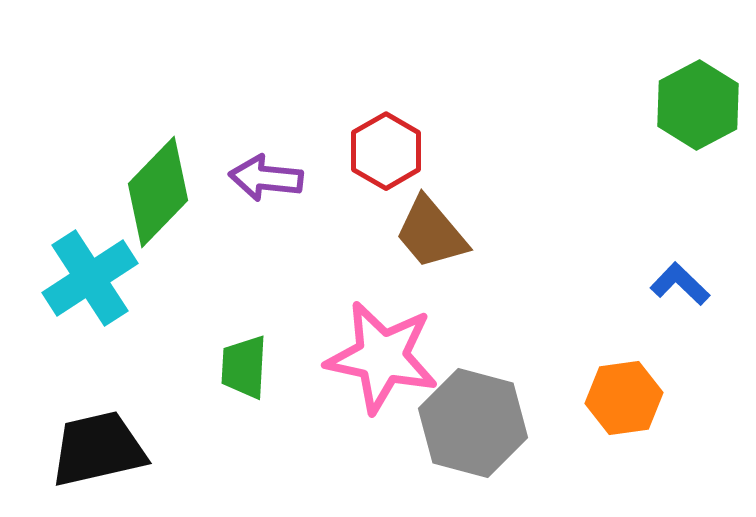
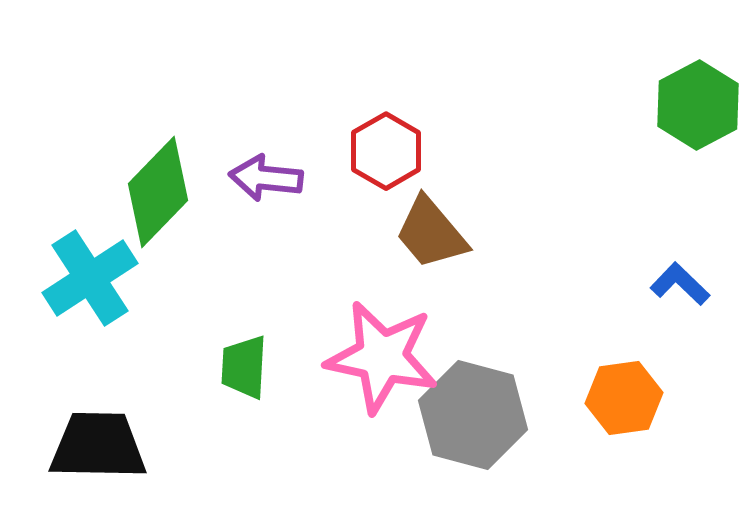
gray hexagon: moved 8 px up
black trapezoid: moved 3 px up; rotated 14 degrees clockwise
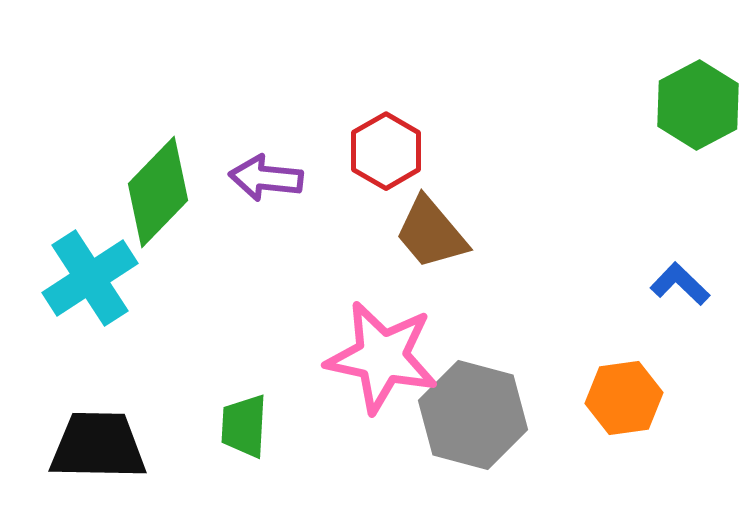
green trapezoid: moved 59 px down
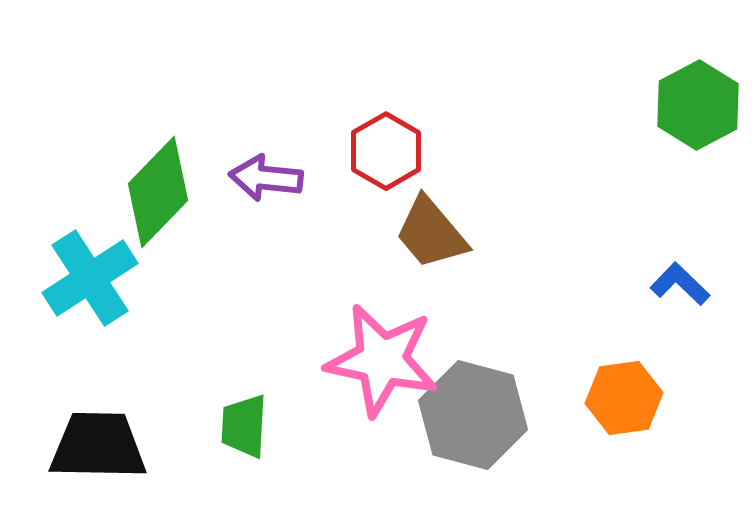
pink star: moved 3 px down
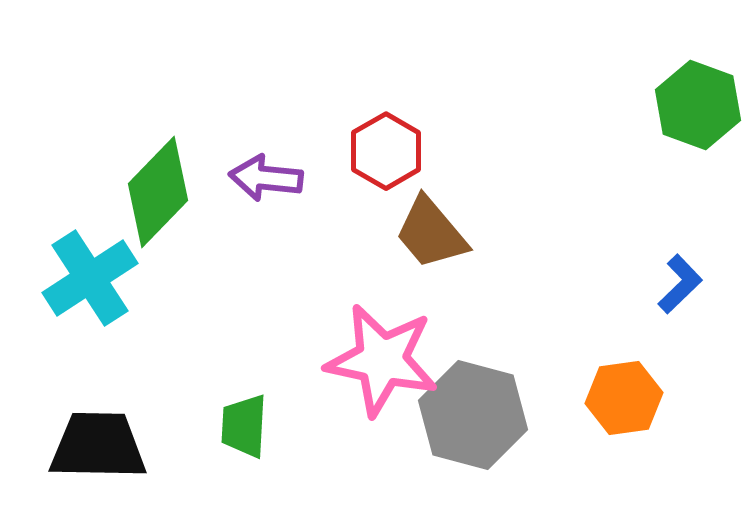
green hexagon: rotated 12 degrees counterclockwise
blue L-shape: rotated 92 degrees clockwise
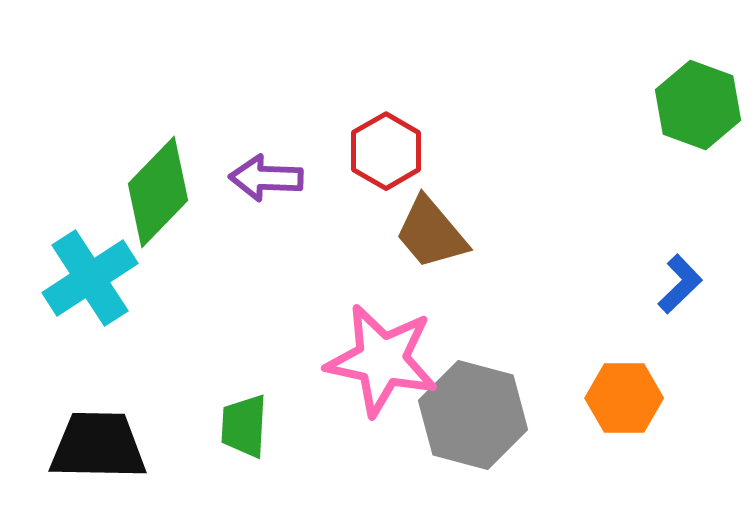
purple arrow: rotated 4 degrees counterclockwise
orange hexagon: rotated 8 degrees clockwise
